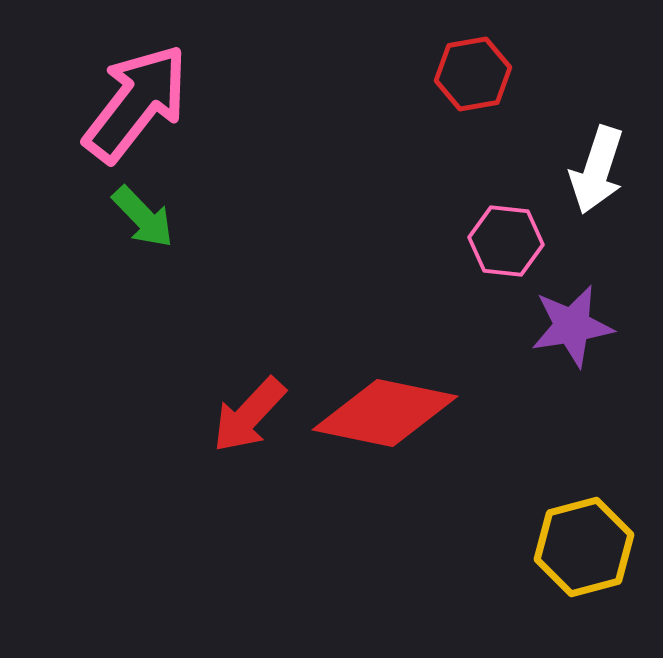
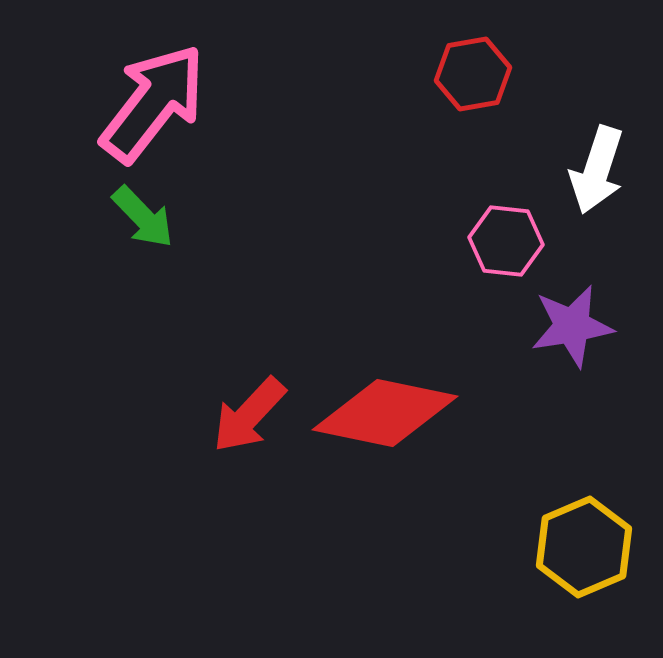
pink arrow: moved 17 px right
yellow hexagon: rotated 8 degrees counterclockwise
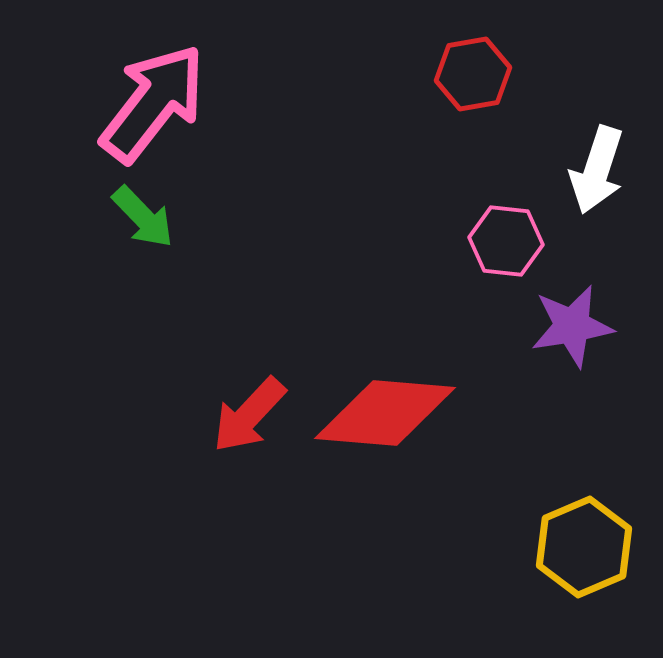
red diamond: rotated 7 degrees counterclockwise
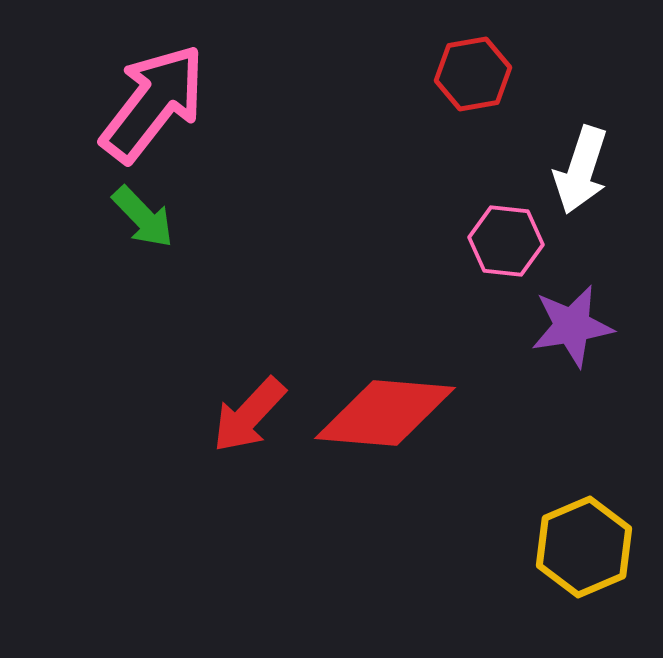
white arrow: moved 16 px left
